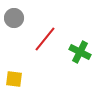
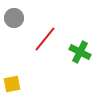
yellow square: moved 2 px left, 5 px down; rotated 18 degrees counterclockwise
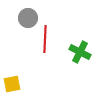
gray circle: moved 14 px right
red line: rotated 36 degrees counterclockwise
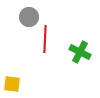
gray circle: moved 1 px right, 1 px up
yellow square: rotated 18 degrees clockwise
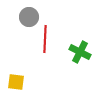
yellow square: moved 4 px right, 2 px up
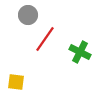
gray circle: moved 1 px left, 2 px up
red line: rotated 32 degrees clockwise
